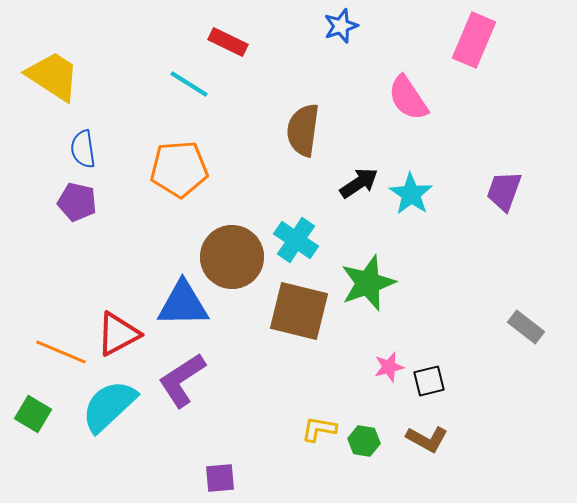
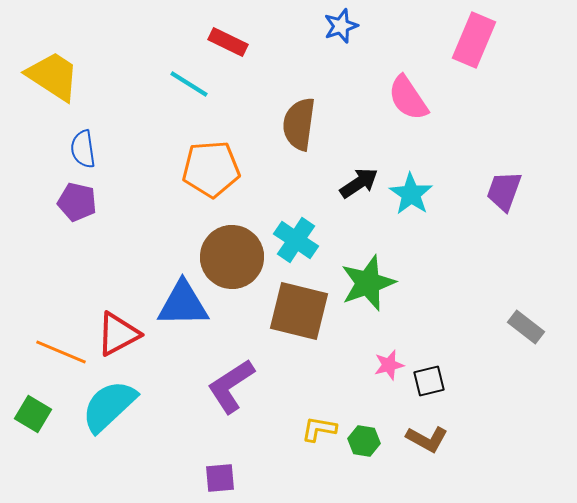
brown semicircle: moved 4 px left, 6 px up
orange pentagon: moved 32 px right
pink star: moved 2 px up
purple L-shape: moved 49 px right, 6 px down
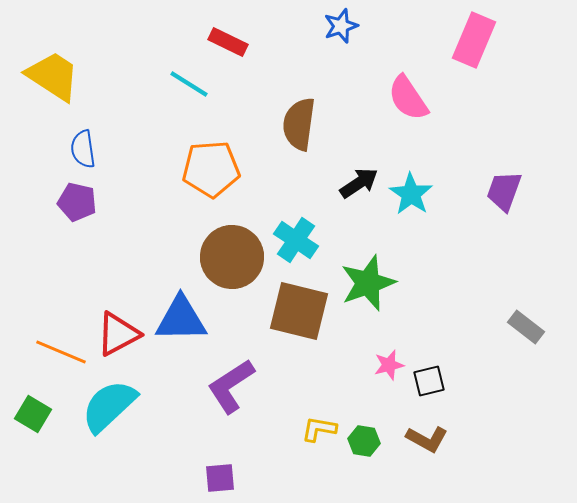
blue triangle: moved 2 px left, 15 px down
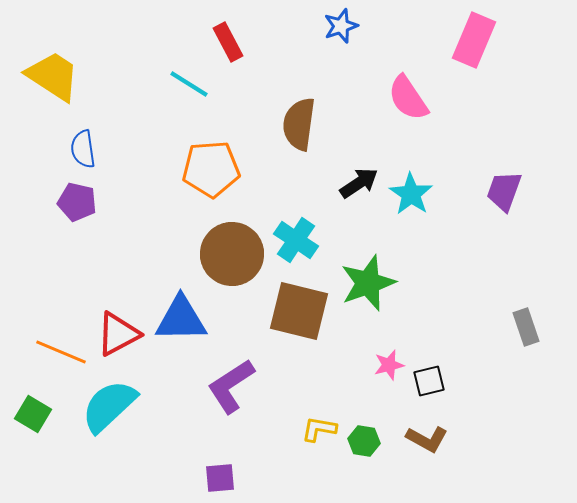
red rectangle: rotated 36 degrees clockwise
brown circle: moved 3 px up
gray rectangle: rotated 33 degrees clockwise
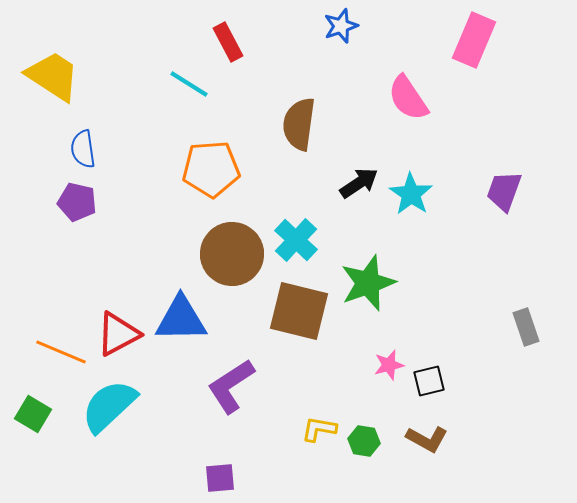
cyan cross: rotated 9 degrees clockwise
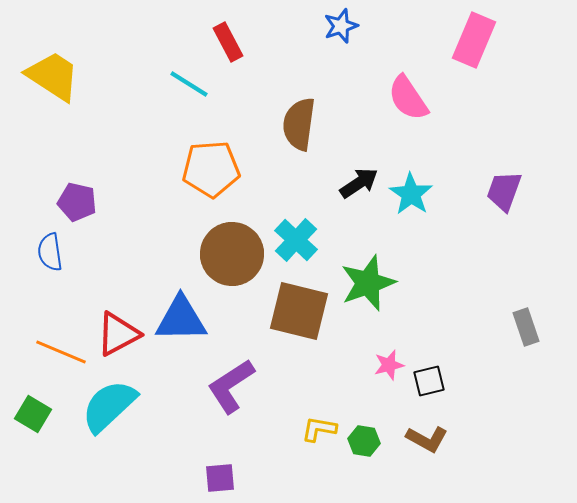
blue semicircle: moved 33 px left, 103 px down
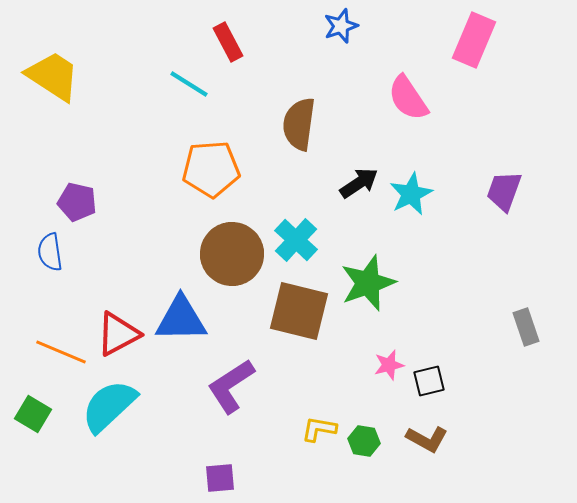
cyan star: rotated 12 degrees clockwise
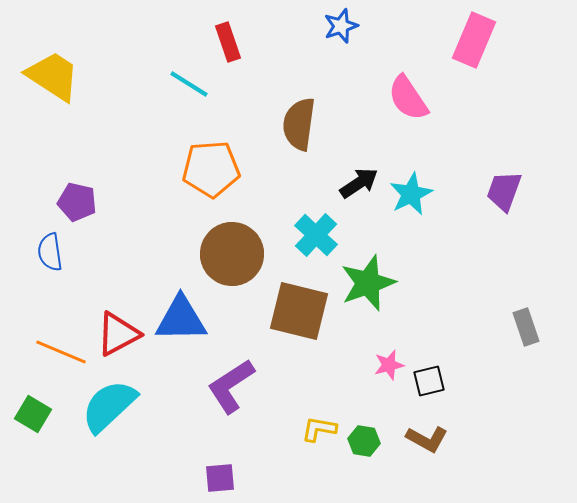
red rectangle: rotated 9 degrees clockwise
cyan cross: moved 20 px right, 5 px up
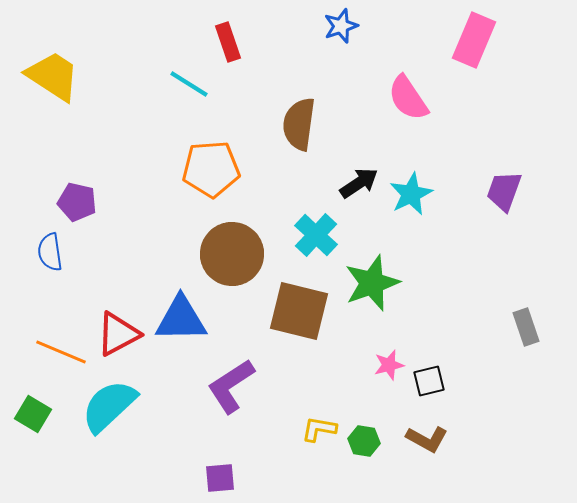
green star: moved 4 px right
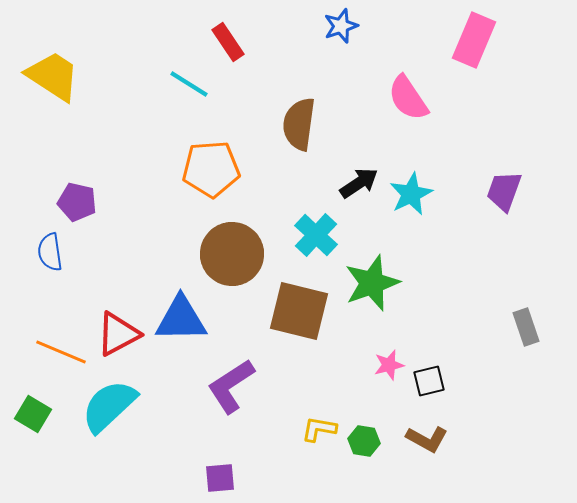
red rectangle: rotated 15 degrees counterclockwise
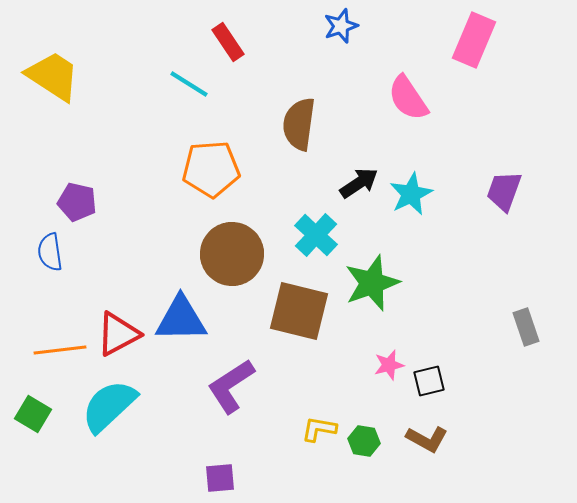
orange line: moved 1 px left, 2 px up; rotated 30 degrees counterclockwise
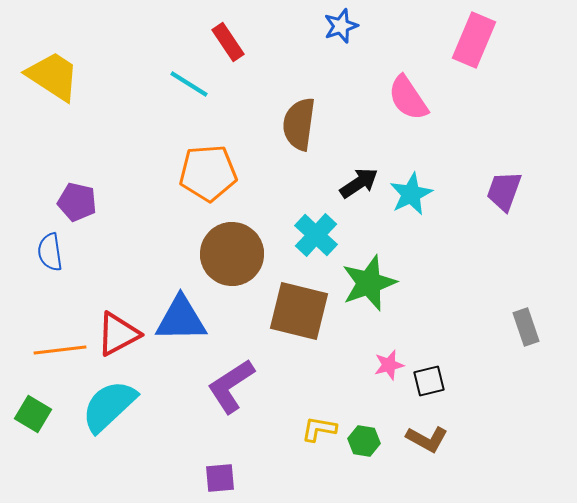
orange pentagon: moved 3 px left, 4 px down
green star: moved 3 px left
